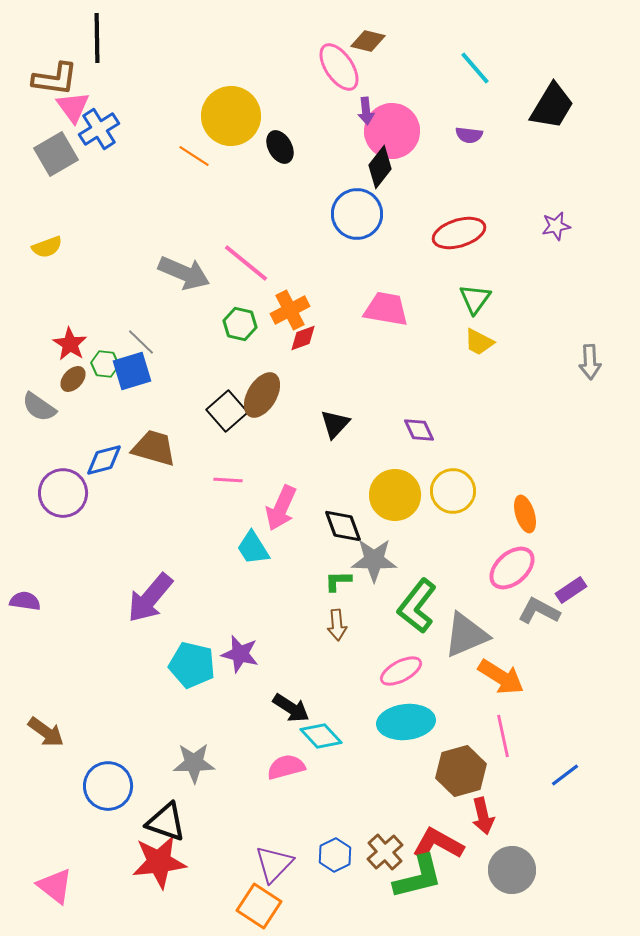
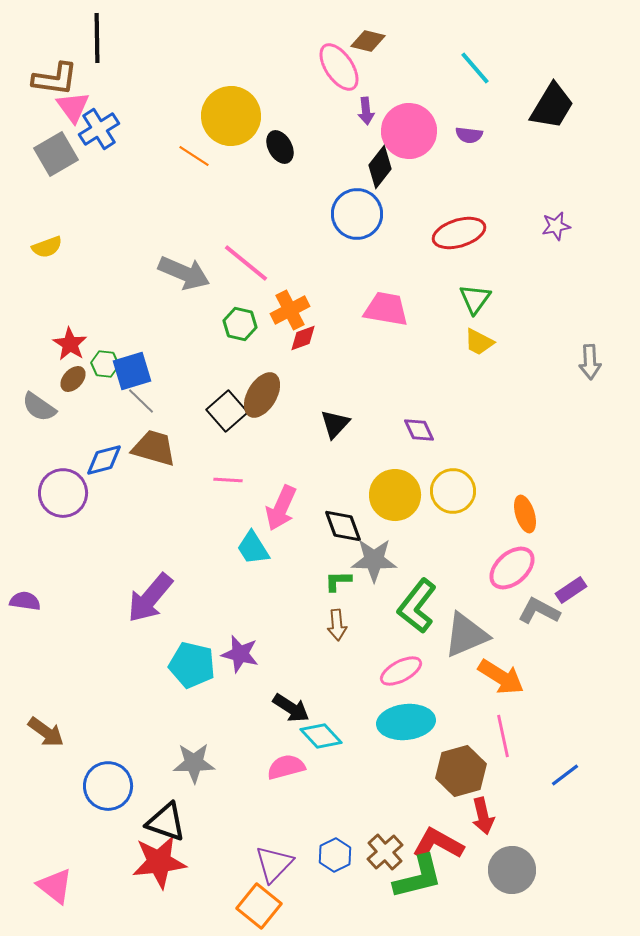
pink circle at (392, 131): moved 17 px right
gray line at (141, 342): moved 59 px down
orange square at (259, 906): rotated 6 degrees clockwise
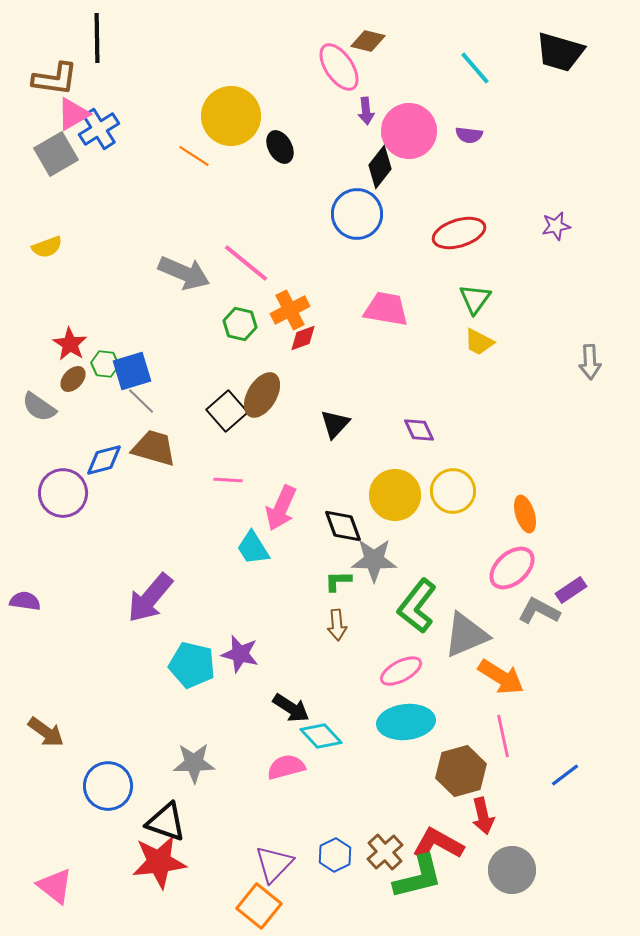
black trapezoid at (552, 106): moved 8 px right, 54 px up; rotated 75 degrees clockwise
pink triangle at (73, 107): moved 7 px down; rotated 36 degrees clockwise
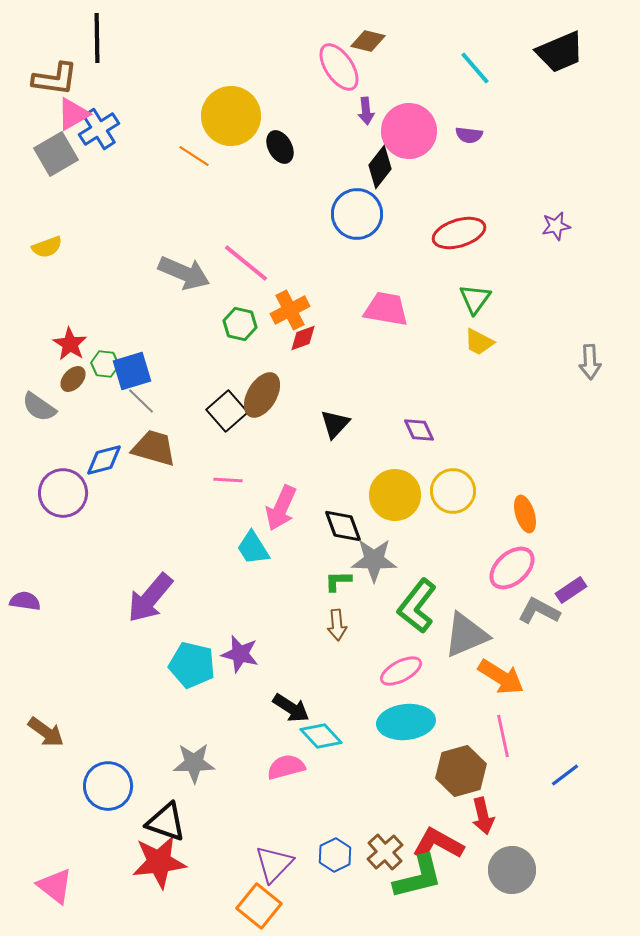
black trapezoid at (560, 52): rotated 39 degrees counterclockwise
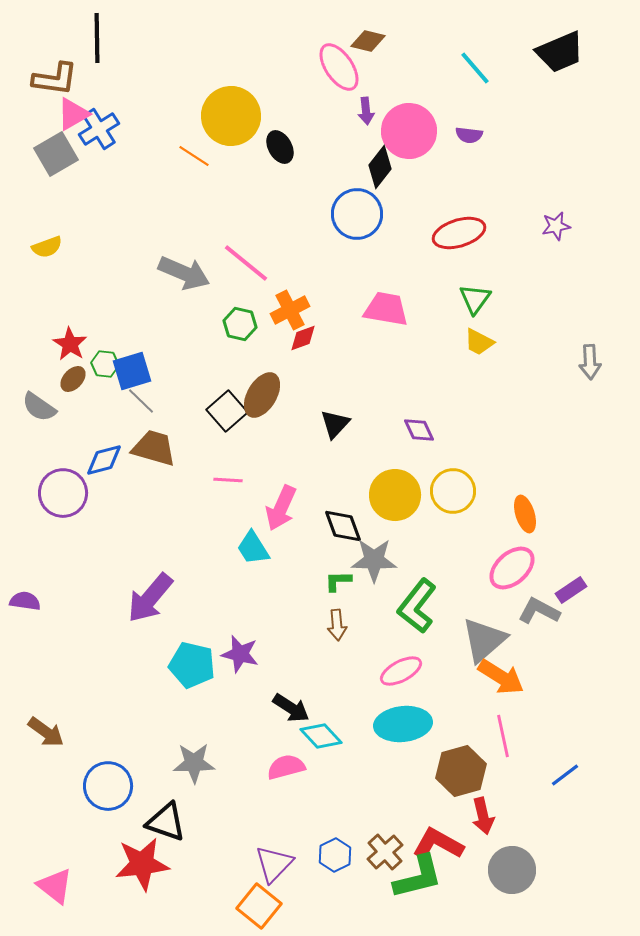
gray triangle at (466, 635): moved 18 px right, 5 px down; rotated 18 degrees counterclockwise
cyan ellipse at (406, 722): moved 3 px left, 2 px down
red star at (159, 862): moved 17 px left, 2 px down
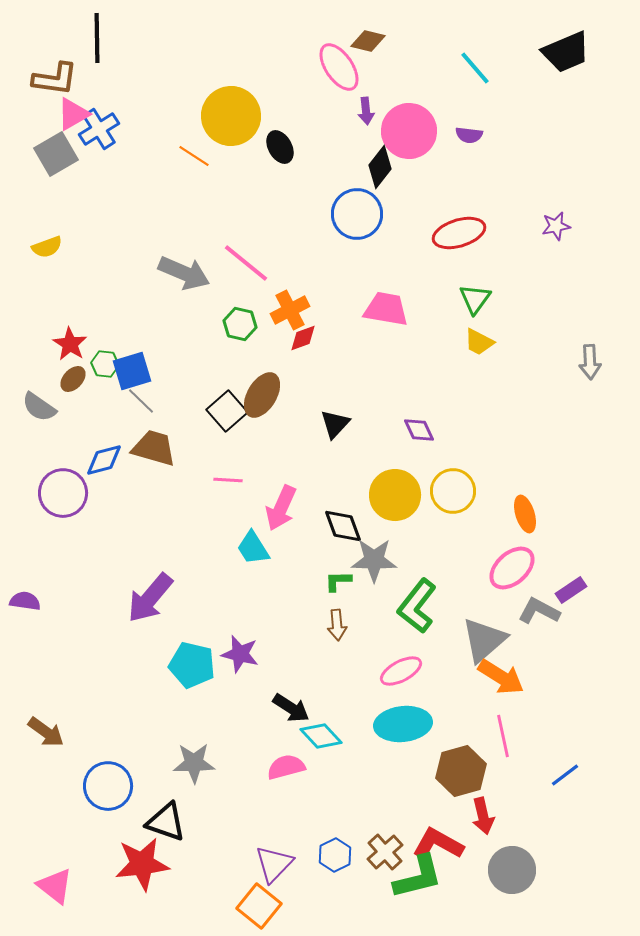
black trapezoid at (560, 52): moved 6 px right
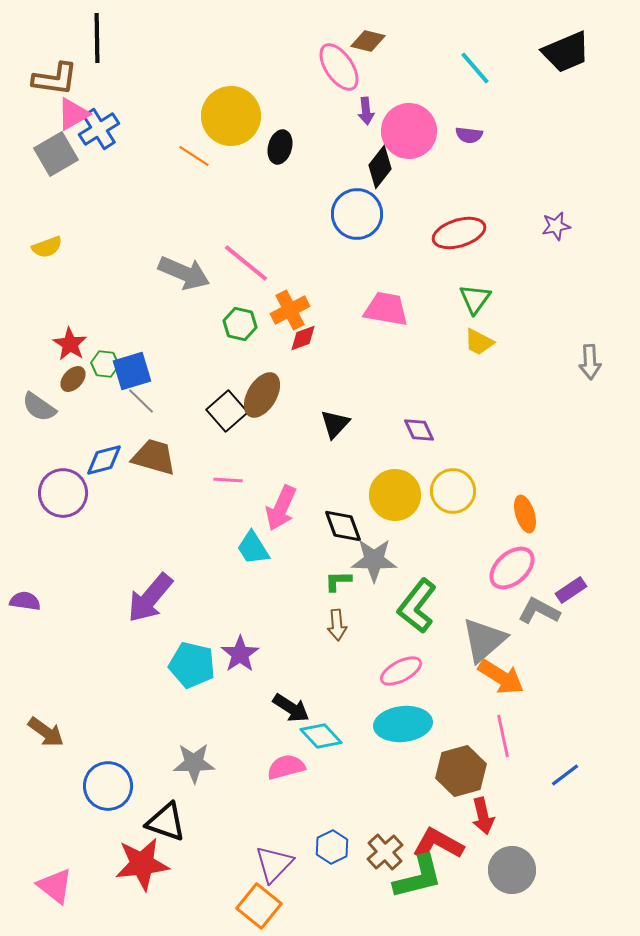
black ellipse at (280, 147): rotated 44 degrees clockwise
brown trapezoid at (154, 448): moved 9 px down
purple star at (240, 654): rotated 24 degrees clockwise
blue hexagon at (335, 855): moved 3 px left, 8 px up
